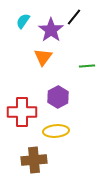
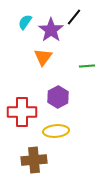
cyan semicircle: moved 2 px right, 1 px down
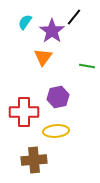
purple star: moved 1 px right, 1 px down
green line: rotated 14 degrees clockwise
purple hexagon: rotated 15 degrees clockwise
red cross: moved 2 px right
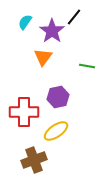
yellow ellipse: rotated 30 degrees counterclockwise
brown cross: rotated 15 degrees counterclockwise
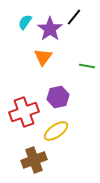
purple star: moved 2 px left, 2 px up
red cross: rotated 20 degrees counterclockwise
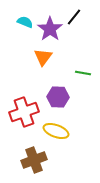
cyan semicircle: rotated 77 degrees clockwise
green line: moved 4 px left, 7 px down
purple hexagon: rotated 15 degrees clockwise
yellow ellipse: rotated 55 degrees clockwise
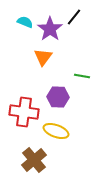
green line: moved 1 px left, 3 px down
red cross: rotated 28 degrees clockwise
brown cross: rotated 20 degrees counterclockwise
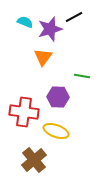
black line: rotated 24 degrees clockwise
purple star: rotated 20 degrees clockwise
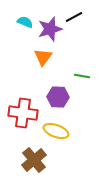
red cross: moved 1 px left, 1 px down
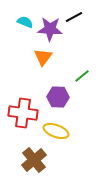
purple star: rotated 20 degrees clockwise
green line: rotated 49 degrees counterclockwise
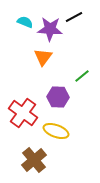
red cross: rotated 28 degrees clockwise
